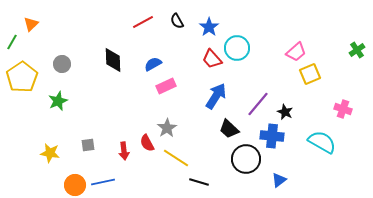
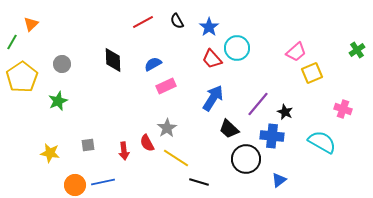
yellow square: moved 2 px right, 1 px up
blue arrow: moved 3 px left, 2 px down
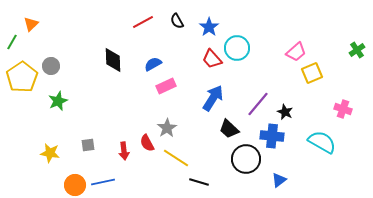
gray circle: moved 11 px left, 2 px down
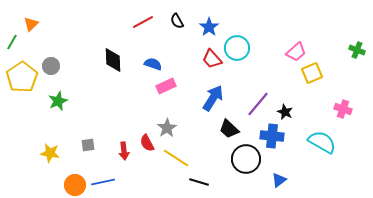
green cross: rotated 35 degrees counterclockwise
blue semicircle: rotated 48 degrees clockwise
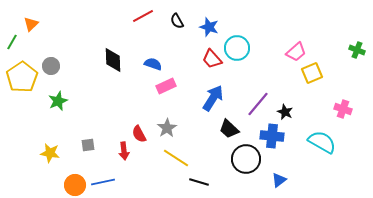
red line: moved 6 px up
blue star: rotated 18 degrees counterclockwise
red semicircle: moved 8 px left, 9 px up
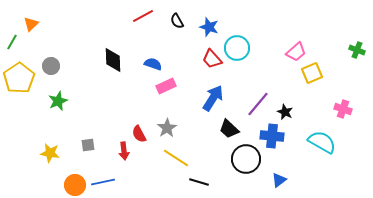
yellow pentagon: moved 3 px left, 1 px down
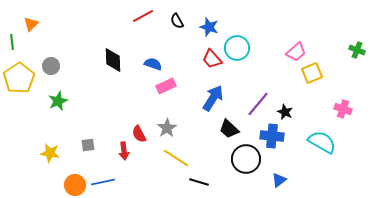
green line: rotated 35 degrees counterclockwise
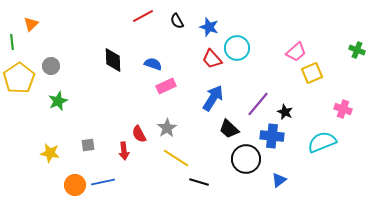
cyan semicircle: rotated 52 degrees counterclockwise
